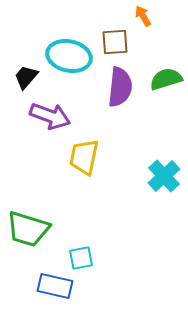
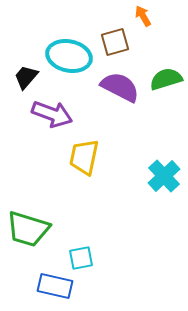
brown square: rotated 12 degrees counterclockwise
purple semicircle: rotated 69 degrees counterclockwise
purple arrow: moved 2 px right, 2 px up
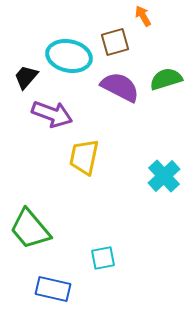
green trapezoid: moved 2 px right; rotated 33 degrees clockwise
cyan square: moved 22 px right
blue rectangle: moved 2 px left, 3 px down
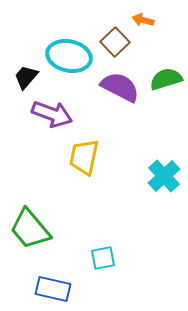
orange arrow: moved 4 px down; rotated 45 degrees counterclockwise
brown square: rotated 28 degrees counterclockwise
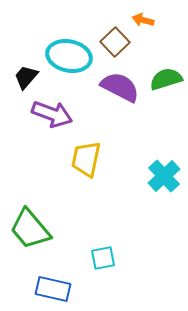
yellow trapezoid: moved 2 px right, 2 px down
